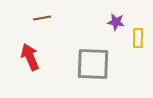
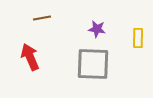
purple star: moved 19 px left, 7 px down
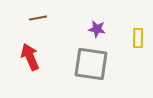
brown line: moved 4 px left
gray square: moved 2 px left; rotated 6 degrees clockwise
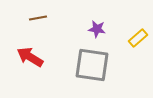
yellow rectangle: rotated 48 degrees clockwise
red arrow: rotated 36 degrees counterclockwise
gray square: moved 1 px right, 1 px down
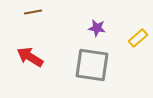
brown line: moved 5 px left, 6 px up
purple star: moved 1 px up
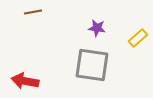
red arrow: moved 5 px left, 24 px down; rotated 20 degrees counterclockwise
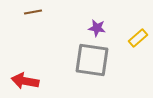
gray square: moved 5 px up
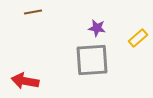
gray square: rotated 12 degrees counterclockwise
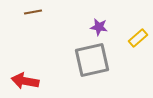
purple star: moved 2 px right, 1 px up
gray square: rotated 9 degrees counterclockwise
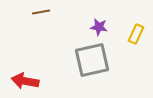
brown line: moved 8 px right
yellow rectangle: moved 2 px left, 4 px up; rotated 24 degrees counterclockwise
